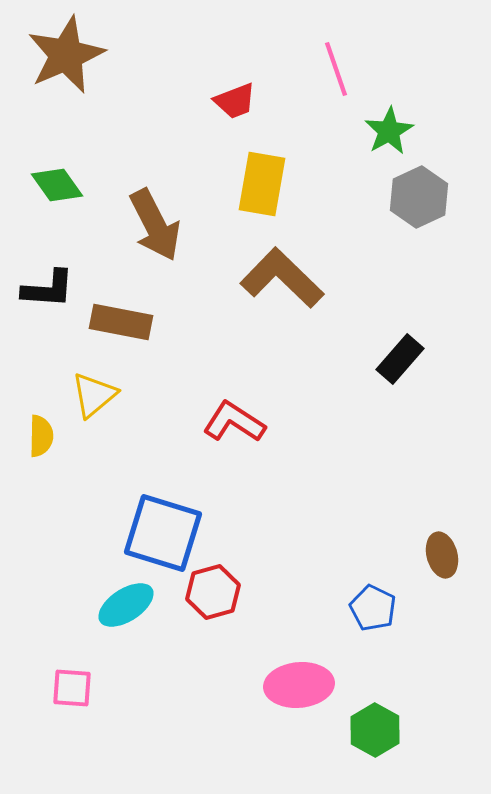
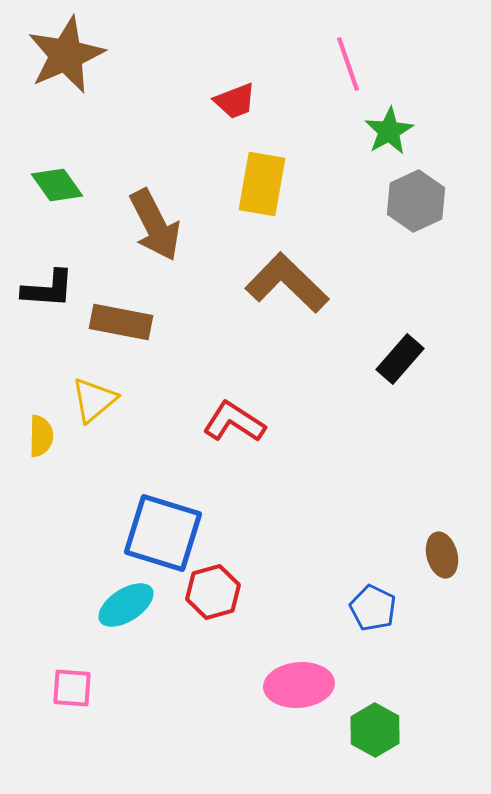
pink line: moved 12 px right, 5 px up
gray hexagon: moved 3 px left, 4 px down
brown L-shape: moved 5 px right, 5 px down
yellow triangle: moved 5 px down
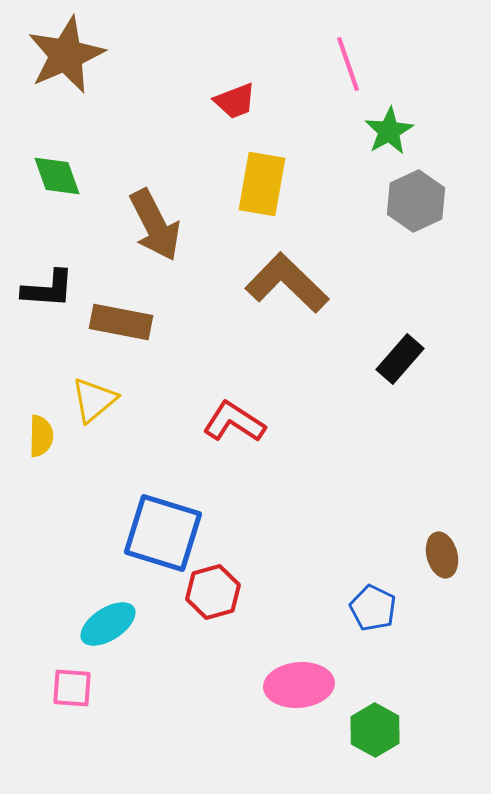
green diamond: moved 9 px up; rotated 16 degrees clockwise
cyan ellipse: moved 18 px left, 19 px down
